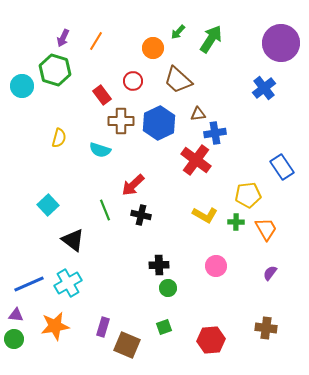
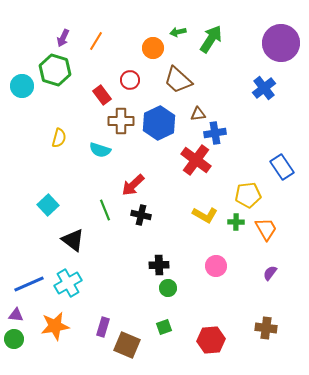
green arrow at (178, 32): rotated 35 degrees clockwise
red circle at (133, 81): moved 3 px left, 1 px up
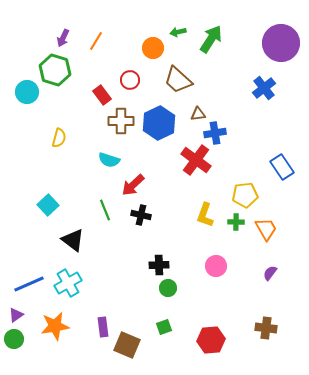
cyan circle at (22, 86): moved 5 px right, 6 px down
cyan semicircle at (100, 150): moved 9 px right, 10 px down
yellow pentagon at (248, 195): moved 3 px left
yellow L-shape at (205, 215): rotated 80 degrees clockwise
purple triangle at (16, 315): rotated 42 degrees counterclockwise
purple rectangle at (103, 327): rotated 24 degrees counterclockwise
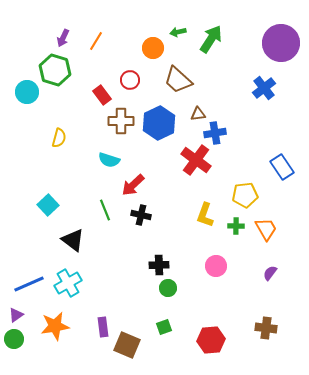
green cross at (236, 222): moved 4 px down
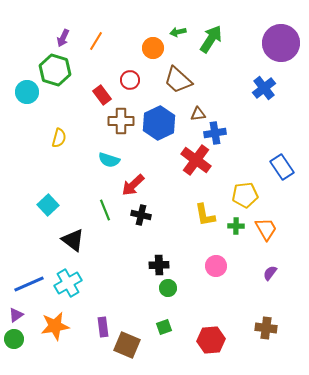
yellow L-shape at (205, 215): rotated 30 degrees counterclockwise
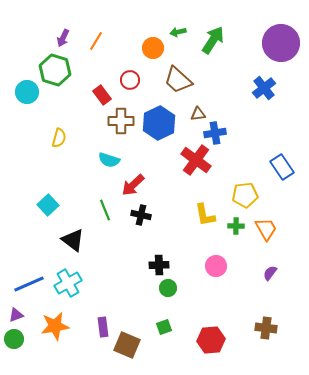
green arrow at (211, 39): moved 2 px right, 1 px down
purple triangle at (16, 315): rotated 14 degrees clockwise
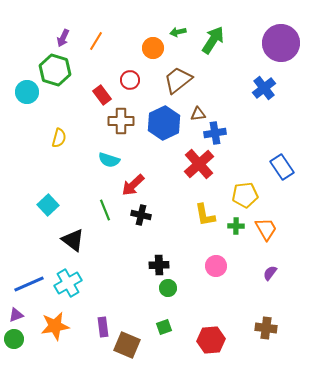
brown trapezoid at (178, 80): rotated 100 degrees clockwise
blue hexagon at (159, 123): moved 5 px right
red cross at (196, 160): moved 3 px right, 4 px down; rotated 12 degrees clockwise
